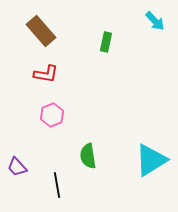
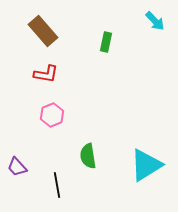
brown rectangle: moved 2 px right
cyan triangle: moved 5 px left, 5 px down
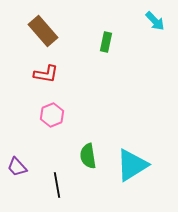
cyan triangle: moved 14 px left
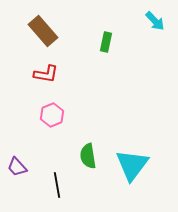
cyan triangle: rotated 21 degrees counterclockwise
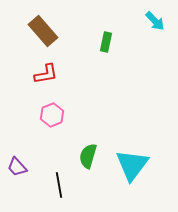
red L-shape: rotated 20 degrees counterclockwise
green semicircle: rotated 25 degrees clockwise
black line: moved 2 px right
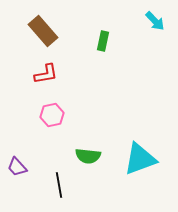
green rectangle: moved 3 px left, 1 px up
pink hexagon: rotated 10 degrees clockwise
green semicircle: rotated 100 degrees counterclockwise
cyan triangle: moved 8 px right, 6 px up; rotated 33 degrees clockwise
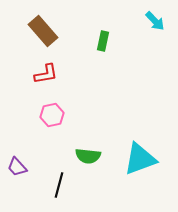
black line: rotated 25 degrees clockwise
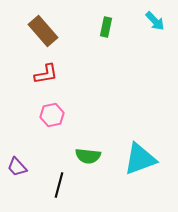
green rectangle: moved 3 px right, 14 px up
